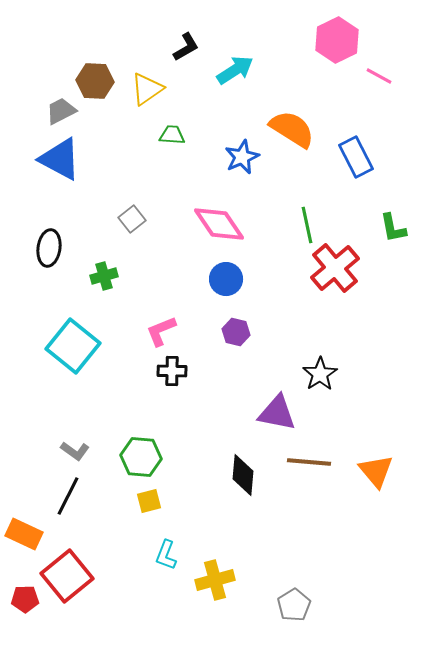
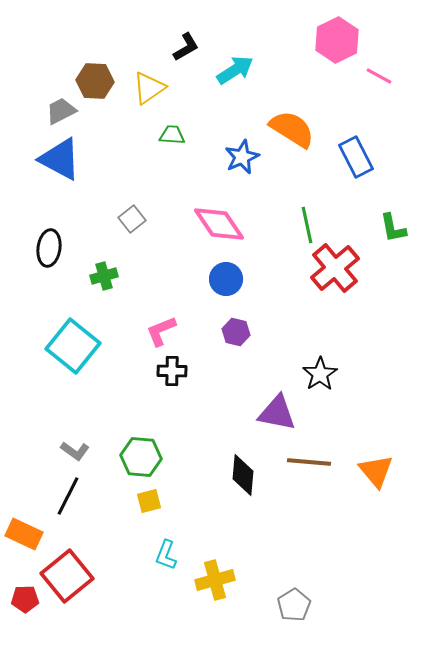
yellow triangle: moved 2 px right, 1 px up
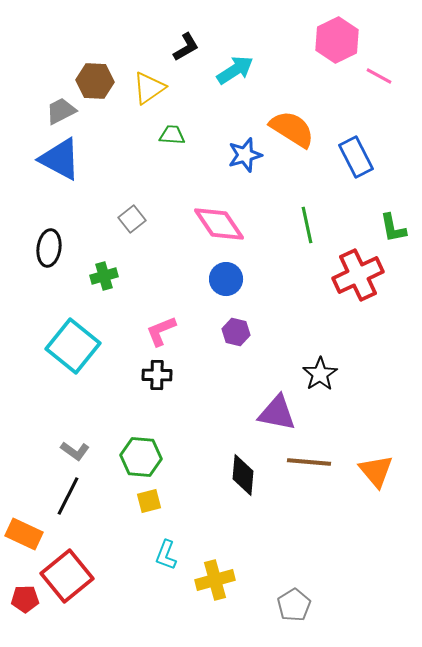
blue star: moved 3 px right, 2 px up; rotated 8 degrees clockwise
red cross: moved 23 px right, 7 px down; rotated 15 degrees clockwise
black cross: moved 15 px left, 4 px down
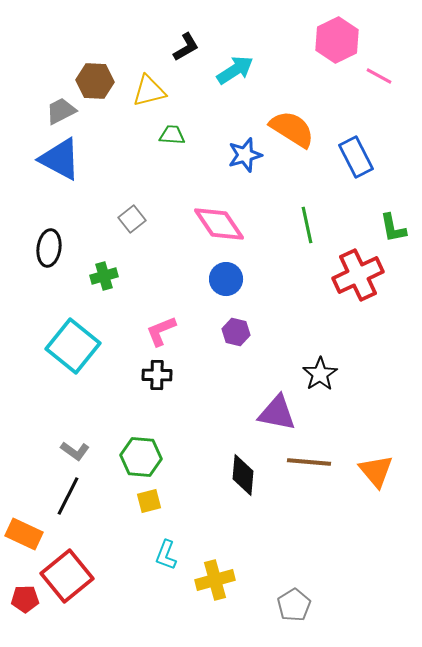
yellow triangle: moved 3 px down; rotated 21 degrees clockwise
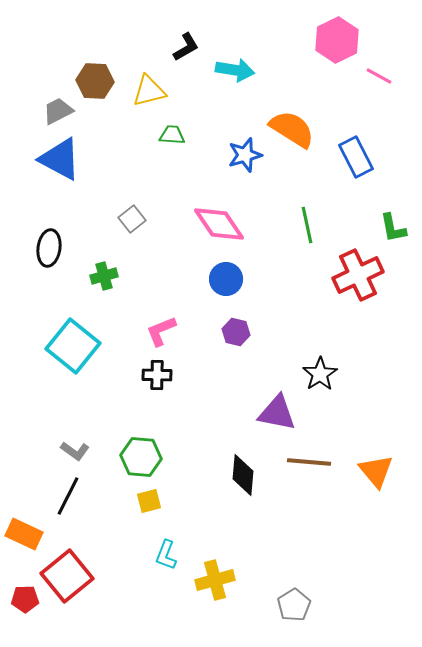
cyan arrow: rotated 42 degrees clockwise
gray trapezoid: moved 3 px left
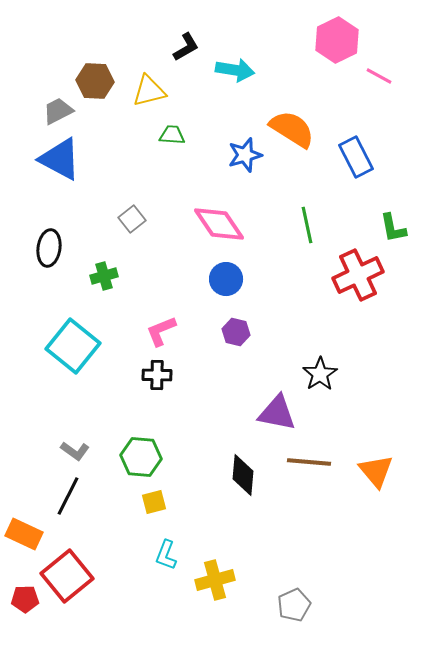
yellow square: moved 5 px right, 1 px down
gray pentagon: rotated 8 degrees clockwise
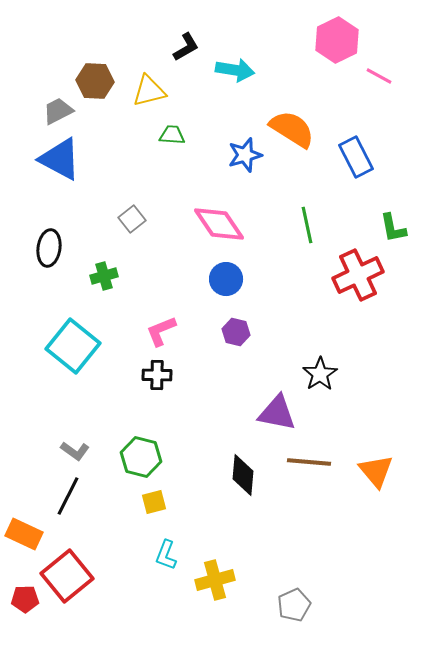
green hexagon: rotated 9 degrees clockwise
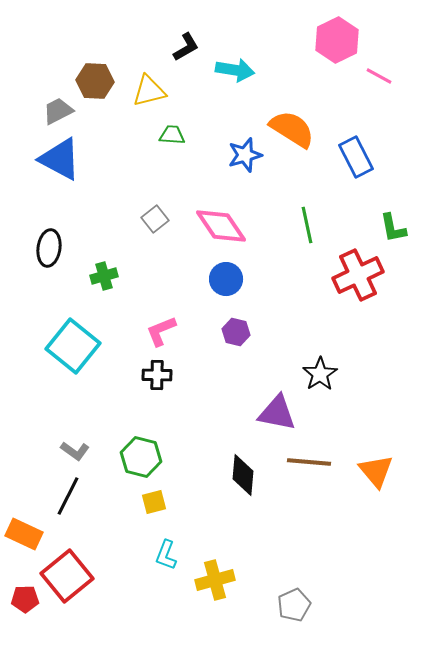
gray square: moved 23 px right
pink diamond: moved 2 px right, 2 px down
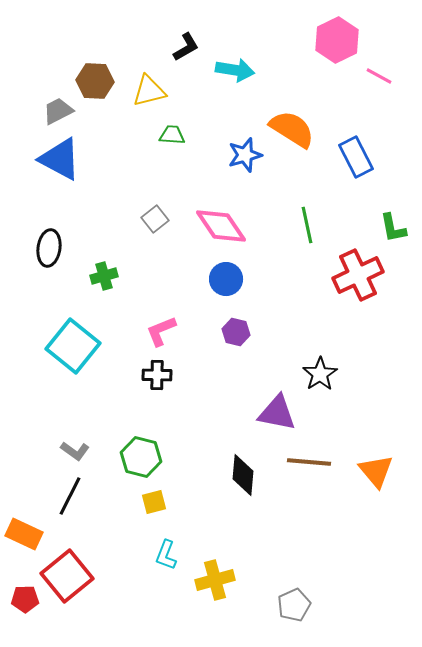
black line: moved 2 px right
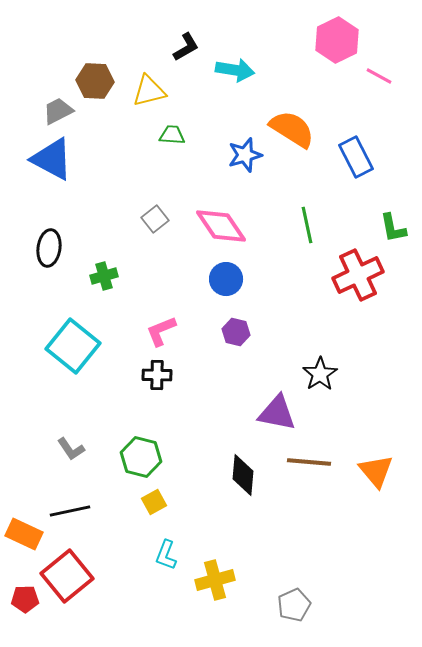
blue triangle: moved 8 px left
gray L-shape: moved 4 px left, 2 px up; rotated 20 degrees clockwise
black line: moved 15 px down; rotated 51 degrees clockwise
yellow square: rotated 15 degrees counterclockwise
